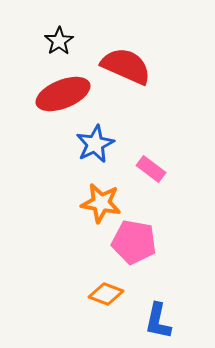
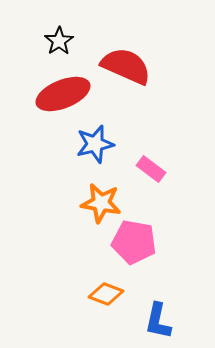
blue star: rotated 12 degrees clockwise
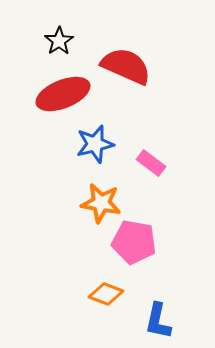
pink rectangle: moved 6 px up
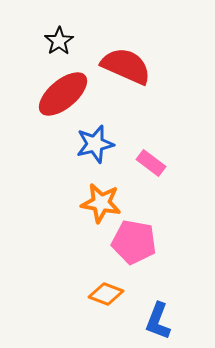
red ellipse: rotated 18 degrees counterclockwise
blue L-shape: rotated 9 degrees clockwise
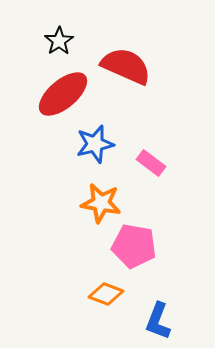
pink pentagon: moved 4 px down
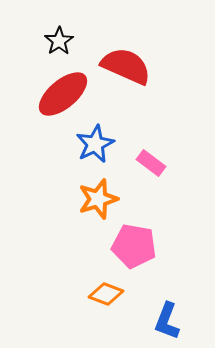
blue star: rotated 12 degrees counterclockwise
orange star: moved 3 px left, 4 px up; rotated 27 degrees counterclockwise
blue L-shape: moved 9 px right
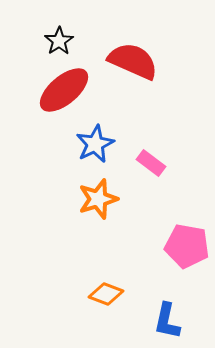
red semicircle: moved 7 px right, 5 px up
red ellipse: moved 1 px right, 4 px up
pink pentagon: moved 53 px right
blue L-shape: rotated 9 degrees counterclockwise
